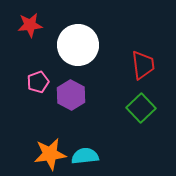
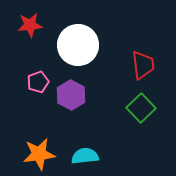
orange star: moved 11 px left
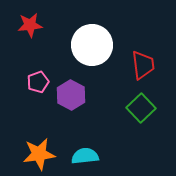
white circle: moved 14 px right
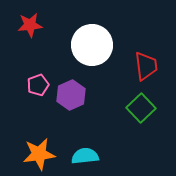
red trapezoid: moved 3 px right, 1 px down
pink pentagon: moved 3 px down
purple hexagon: rotated 8 degrees clockwise
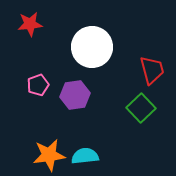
red star: moved 1 px up
white circle: moved 2 px down
red trapezoid: moved 6 px right, 4 px down; rotated 8 degrees counterclockwise
purple hexagon: moved 4 px right; rotated 16 degrees clockwise
orange star: moved 10 px right, 1 px down
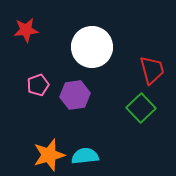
red star: moved 4 px left, 6 px down
orange star: rotated 8 degrees counterclockwise
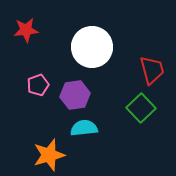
cyan semicircle: moved 1 px left, 28 px up
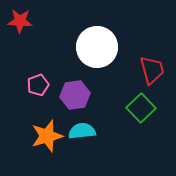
red star: moved 6 px left, 9 px up; rotated 10 degrees clockwise
white circle: moved 5 px right
cyan semicircle: moved 2 px left, 3 px down
orange star: moved 2 px left, 19 px up
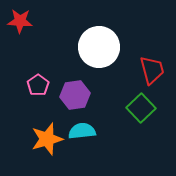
white circle: moved 2 px right
pink pentagon: rotated 15 degrees counterclockwise
orange star: moved 3 px down
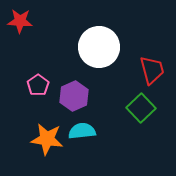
purple hexagon: moved 1 px left, 1 px down; rotated 16 degrees counterclockwise
orange star: rotated 24 degrees clockwise
